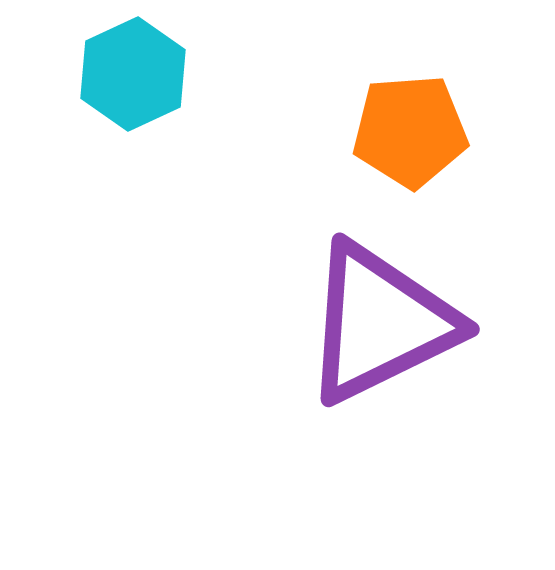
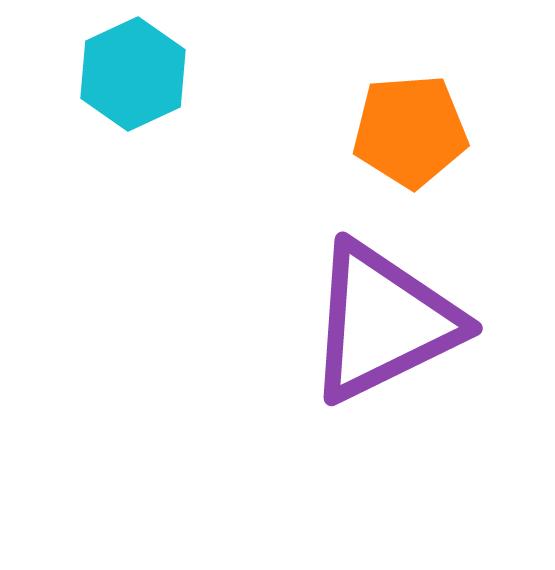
purple triangle: moved 3 px right, 1 px up
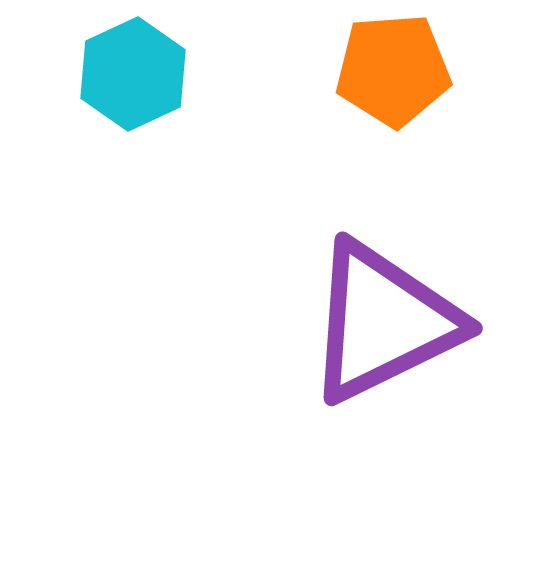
orange pentagon: moved 17 px left, 61 px up
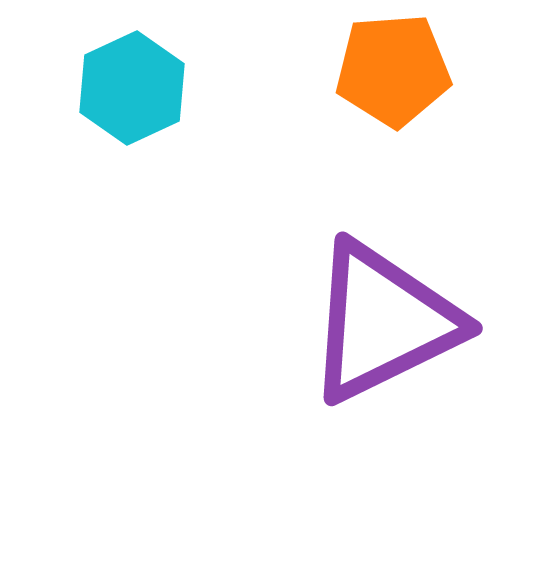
cyan hexagon: moved 1 px left, 14 px down
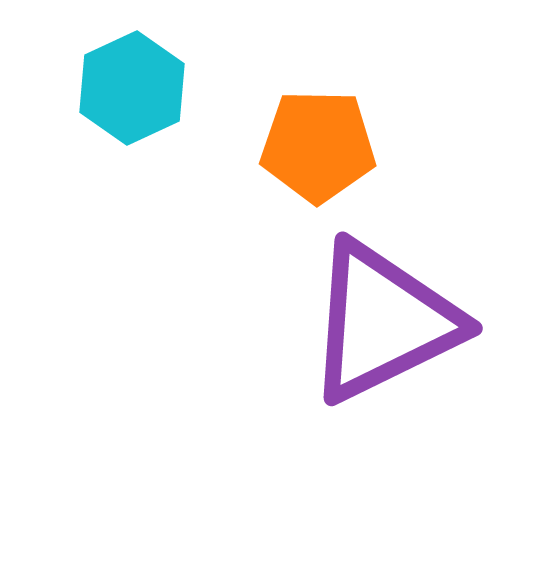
orange pentagon: moved 75 px left, 76 px down; rotated 5 degrees clockwise
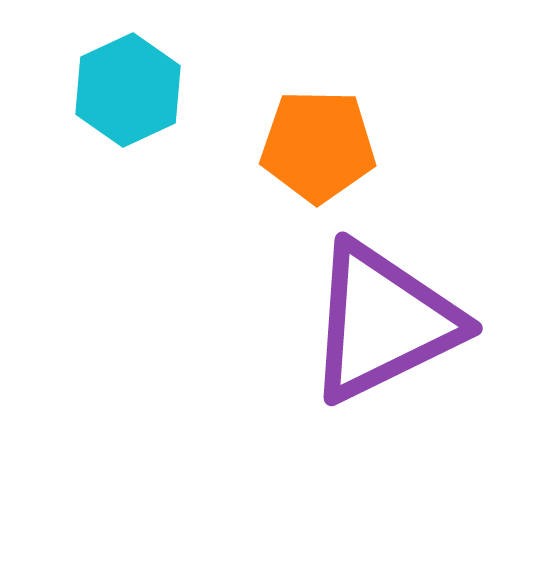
cyan hexagon: moved 4 px left, 2 px down
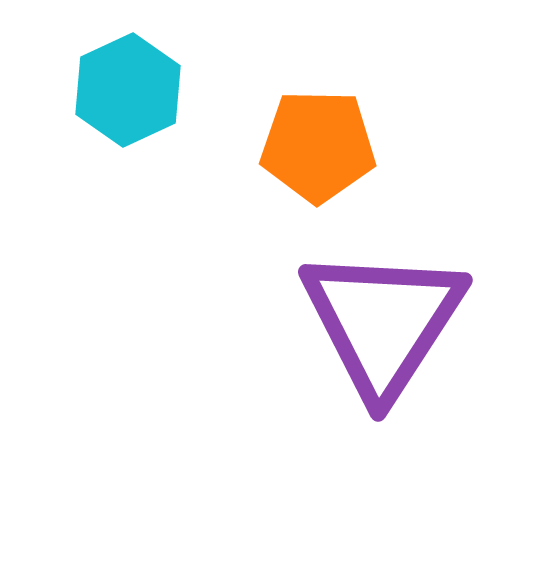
purple triangle: rotated 31 degrees counterclockwise
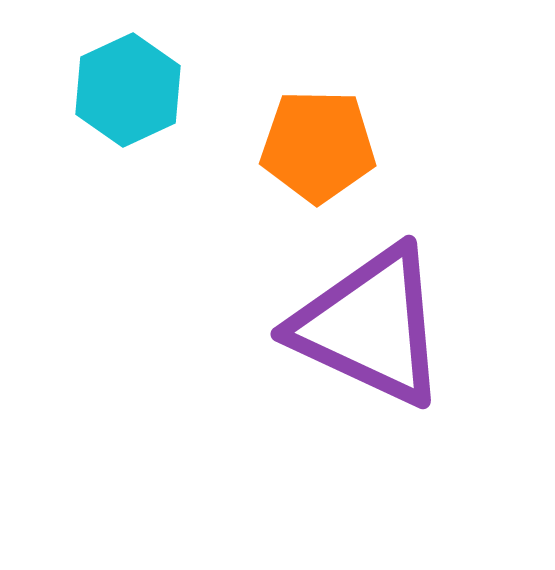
purple triangle: moved 13 px left, 4 px down; rotated 38 degrees counterclockwise
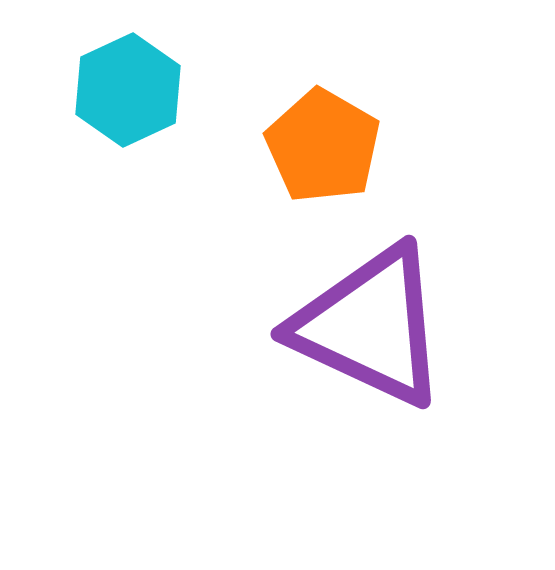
orange pentagon: moved 5 px right; rotated 29 degrees clockwise
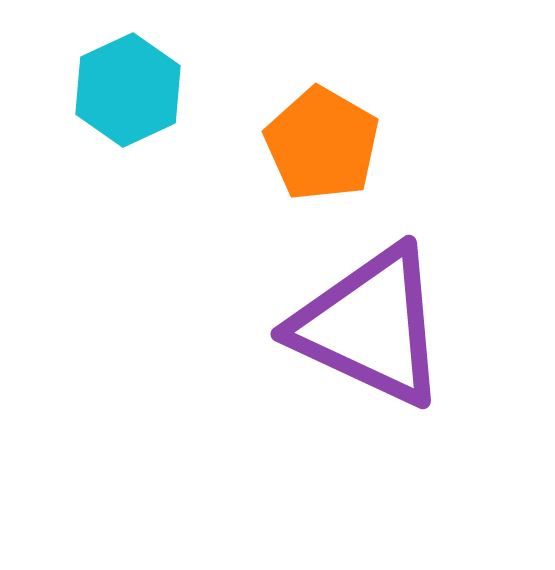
orange pentagon: moved 1 px left, 2 px up
